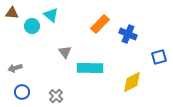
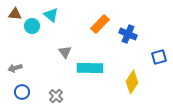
brown triangle: moved 3 px right, 1 px down
yellow diamond: rotated 30 degrees counterclockwise
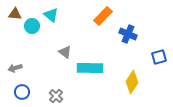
orange rectangle: moved 3 px right, 8 px up
gray triangle: rotated 16 degrees counterclockwise
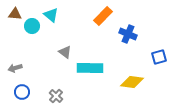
yellow diamond: rotated 65 degrees clockwise
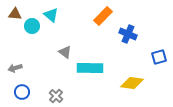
yellow diamond: moved 1 px down
